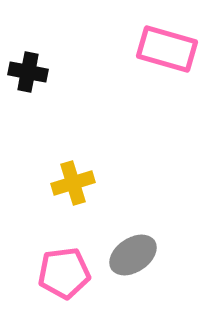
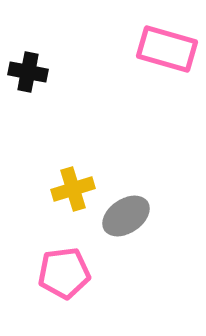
yellow cross: moved 6 px down
gray ellipse: moved 7 px left, 39 px up
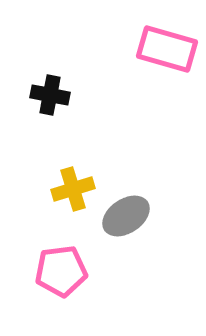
black cross: moved 22 px right, 23 px down
pink pentagon: moved 3 px left, 2 px up
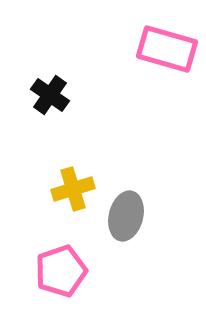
black cross: rotated 24 degrees clockwise
gray ellipse: rotated 42 degrees counterclockwise
pink pentagon: rotated 12 degrees counterclockwise
